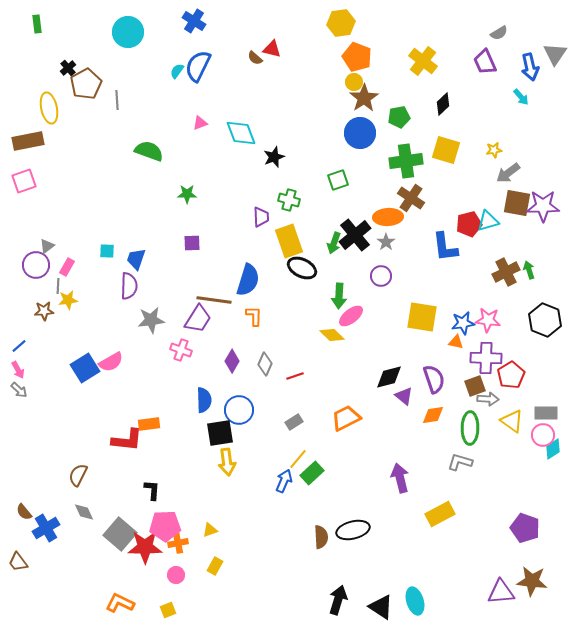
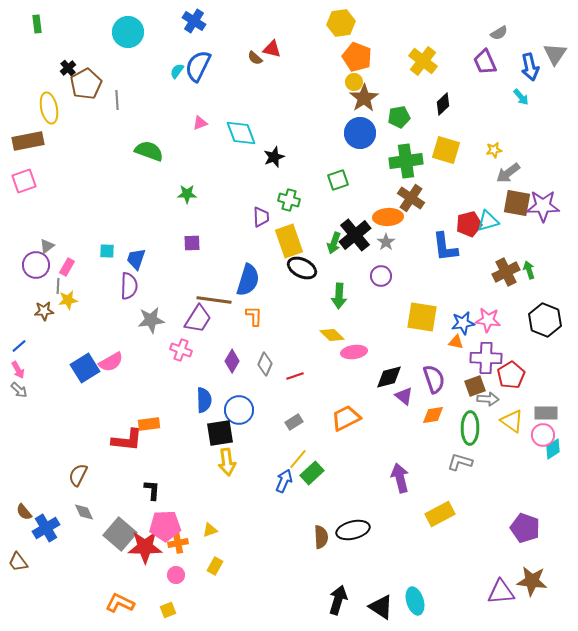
pink ellipse at (351, 316): moved 3 px right, 36 px down; rotated 30 degrees clockwise
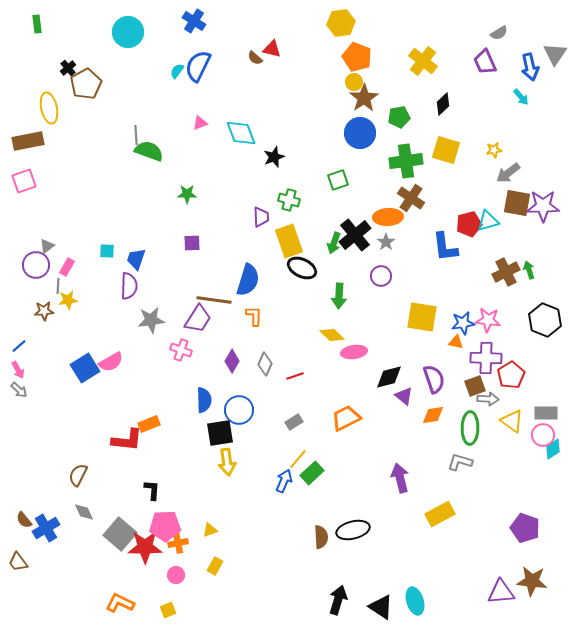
gray line at (117, 100): moved 19 px right, 35 px down
orange rectangle at (149, 424): rotated 15 degrees counterclockwise
brown semicircle at (24, 512): moved 8 px down
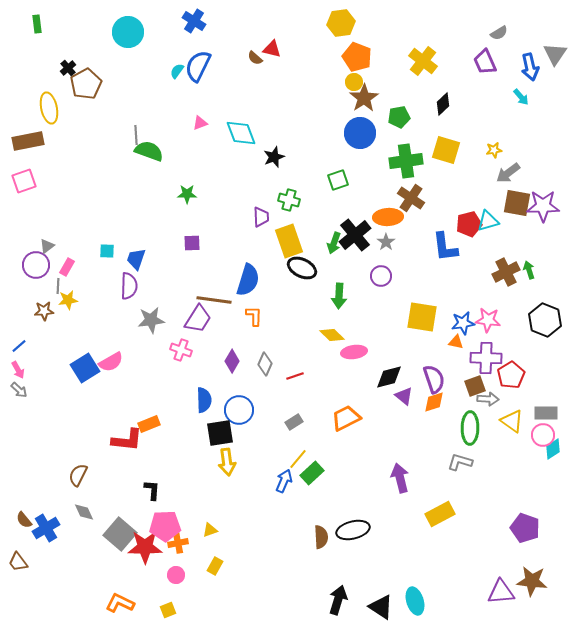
orange diamond at (433, 415): moved 1 px right, 13 px up; rotated 10 degrees counterclockwise
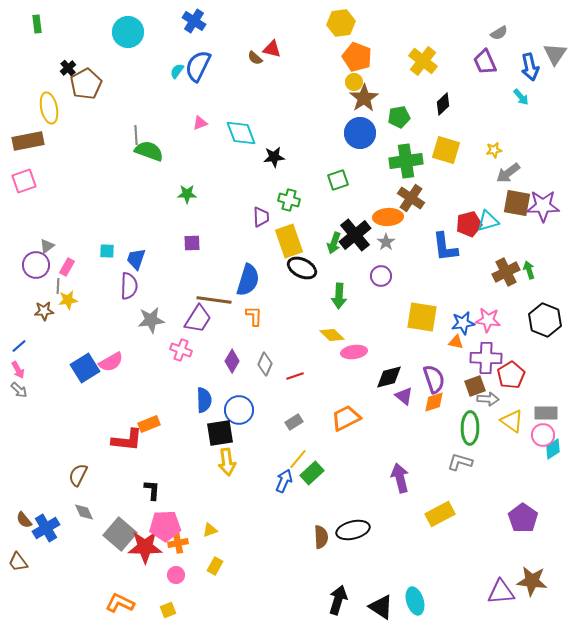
black star at (274, 157): rotated 15 degrees clockwise
purple pentagon at (525, 528): moved 2 px left, 10 px up; rotated 16 degrees clockwise
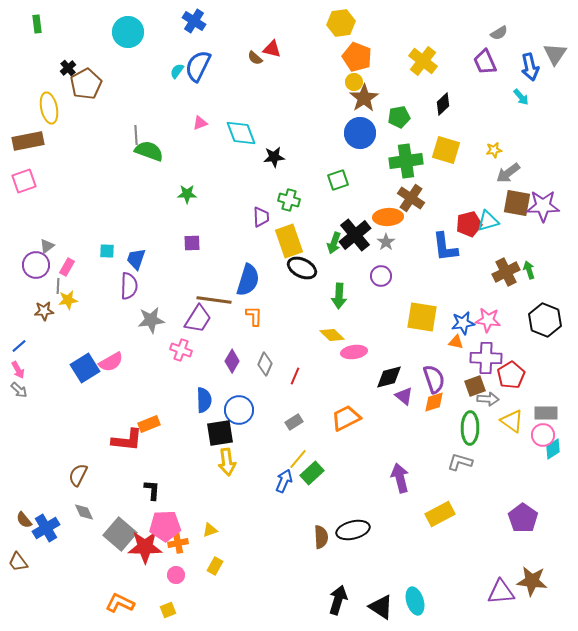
red line at (295, 376): rotated 48 degrees counterclockwise
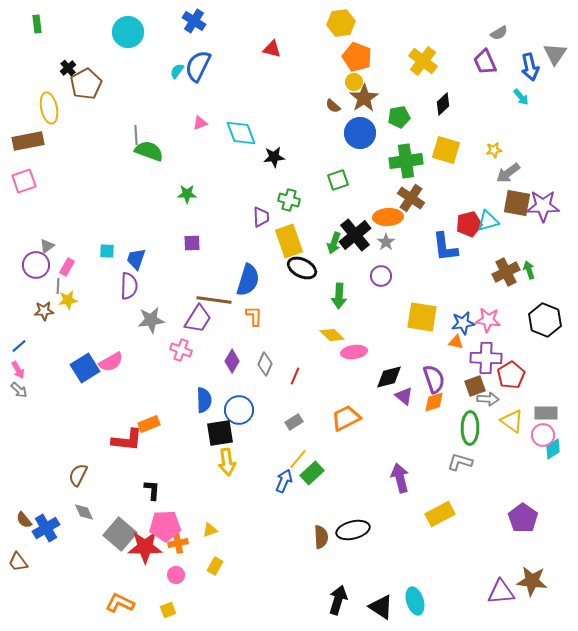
brown semicircle at (255, 58): moved 78 px right, 48 px down
